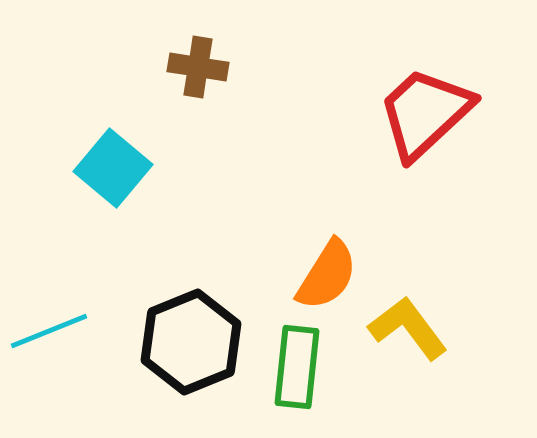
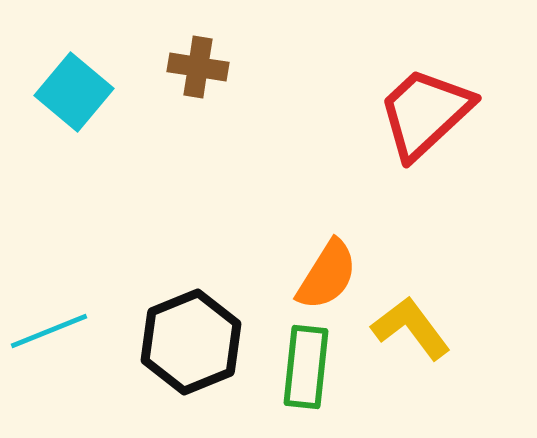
cyan square: moved 39 px left, 76 px up
yellow L-shape: moved 3 px right
green rectangle: moved 9 px right
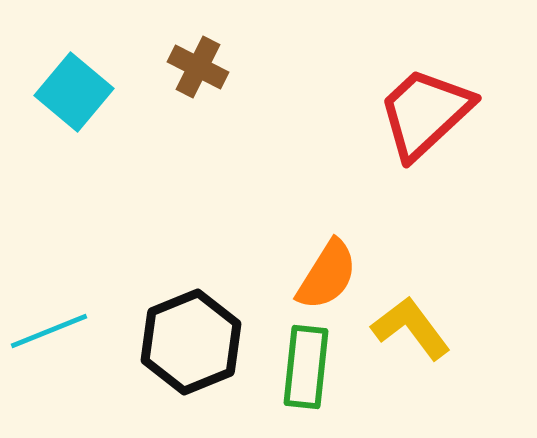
brown cross: rotated 18 degrees clockwise
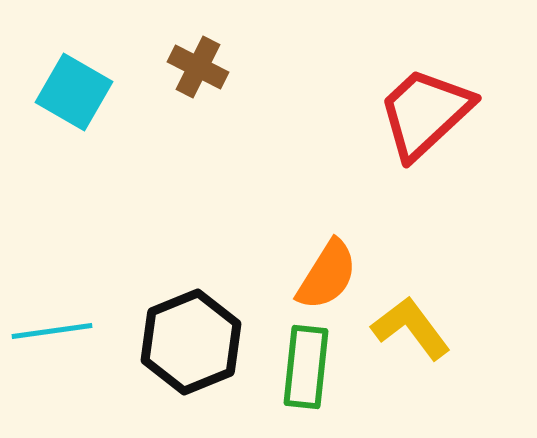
cyan square: rotated 10 degrees counterclockwise
cyan line: moved 3 px right; rotated 14 degrees clockwise
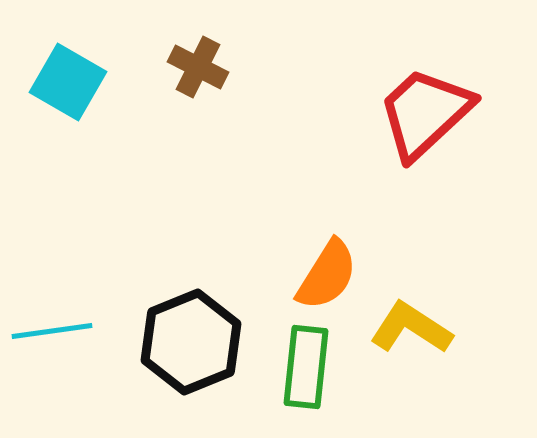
cyan square: moved 6 px left, 10 px up
yellow L-shape: rotated 20 degrees counterclockwise
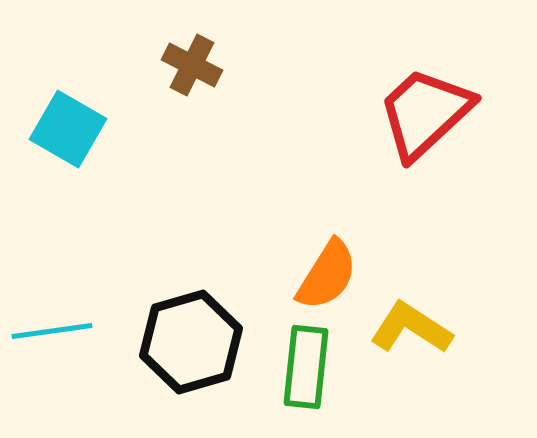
brown cross: moved 6 px left, 2 px up
cyan square: moved 47 px down
black hexagon: rotated 6 degrees clockwise
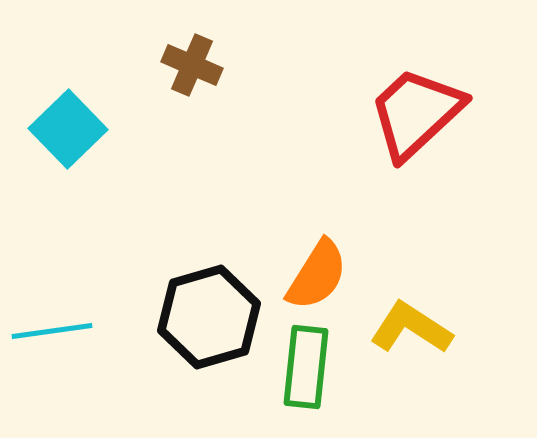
brown cross: rotated 4 degrees counterclockwise
red trapezoid: moved 9 px left
cyan square: rotated 16 degrees clockwise
orange semicircle: moved 10 px left
black hexagon: moved 18 px right, 25 px up
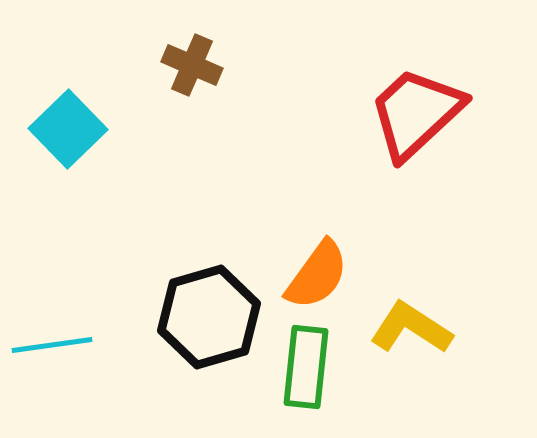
orange semicircle: rotated 4 degrees clockwise
cyan line: moved 14 px down
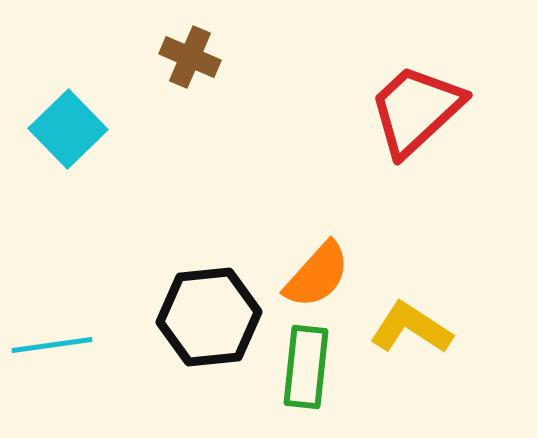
brown cross: moved 2 px left, 8 px up
red trapezoid: moved 3 px up
orange semicircle: rotated 6 degrees clockwise
black hexagon: rotated 10 degrees clockwise
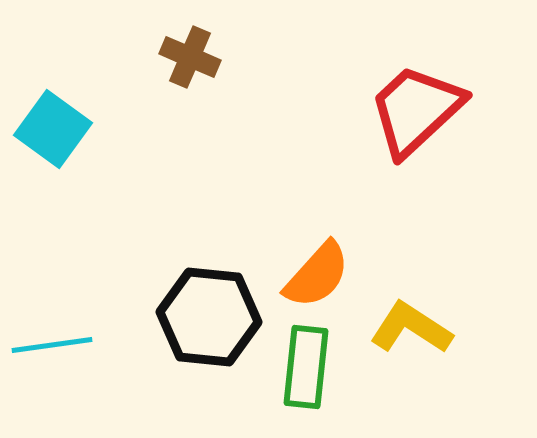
cyan square: moved 15 px left; rotated 10 degrees counterclockwise
black hexagon: rotated 12 degrees clockwise
